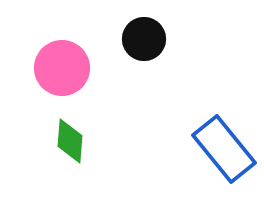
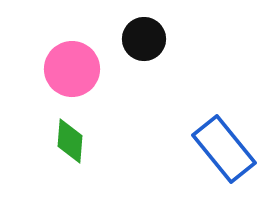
pink circle: moved 10 px right, 1 px down
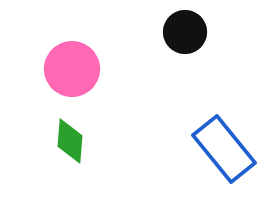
black circle: moved 41 px right, 7 px up
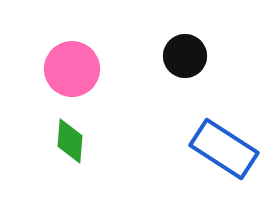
black circle: moved 24 px down
blue rectangle: rotated 18 degrees counterclockwise
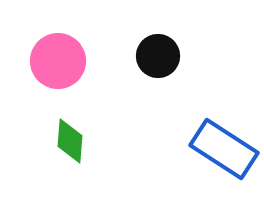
black circle: moved 27 px left
pink circle: moved 14 px left, 8 px up
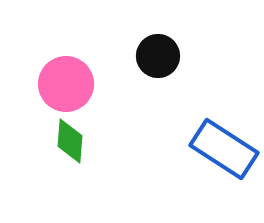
pink circle: moved 8 px right, 23 px down
